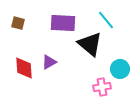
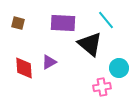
cyan circle: moved 1 px left, 1 px up
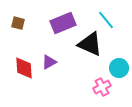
purple rectangle: rotated 25 degrees counterclockwise
black triangle: rotated 16 degrees counterclockwise
pink cross: rotated 18 degrees counterclockwise
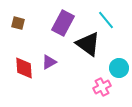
purple rectangle: rotated 40 degrees counterclockwise
black triangle: moved 2 px left; rotated 12 degrees clockwise
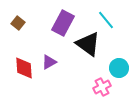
brown square: rotated 24 degrees clockwise
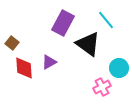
brown square: moved 6 px left, 20 px down
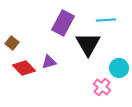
cyan line: rotated 54 degrees counterclockwise
black triangle: rotated 24 degrees clockwise
purple triangle: rotated 14 degrees clockwise
red diamond: rotated 40 degrees counterclockwise
pink cross: rotated 24 degrees counterclockwise
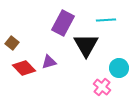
black triangle: moved 2 px left, 1 px down
